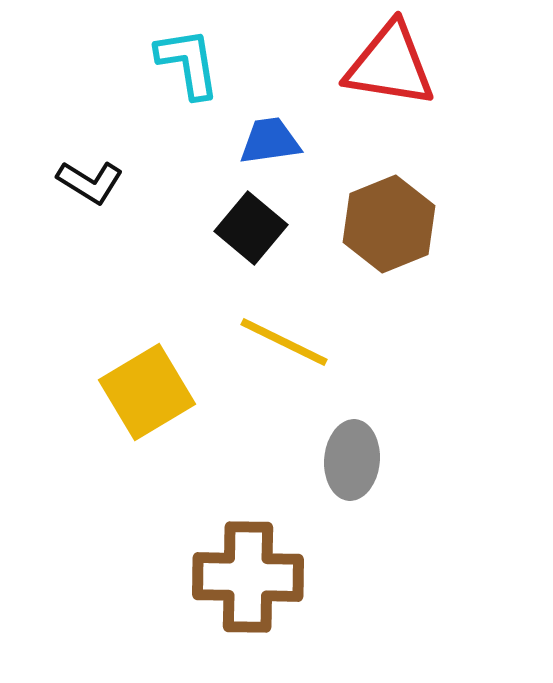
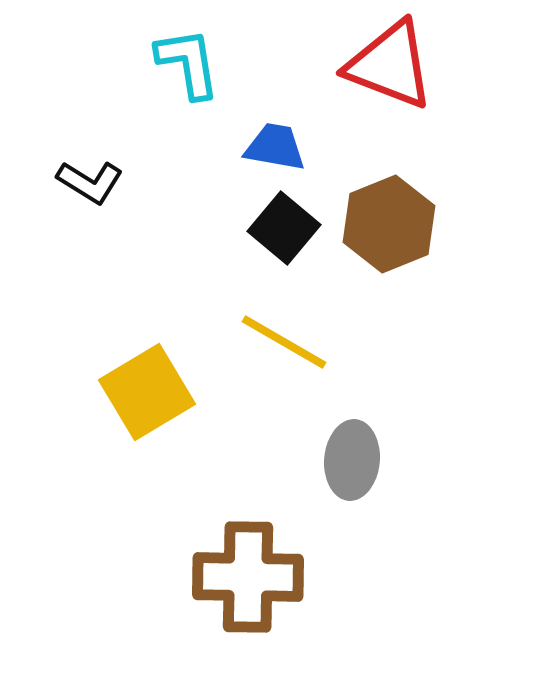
red triangle: rotated 12 degrees clockwise
blue trapezoid: moved 5 px right, 6 px down; rotated 18 degrees clockwise
black square: moved 33 px right
yellow line: rotated 4 degrees clockwise
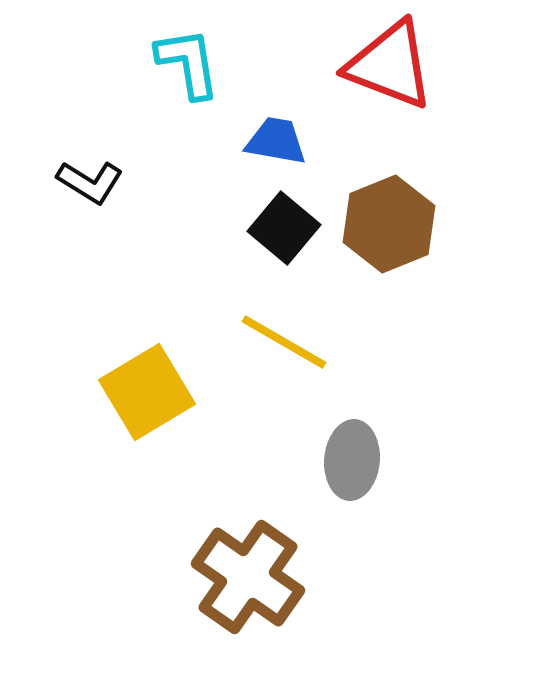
blue trapezoid: moved 1 px right, 6 px up
brown cross: rotated 34 degrees clockwise
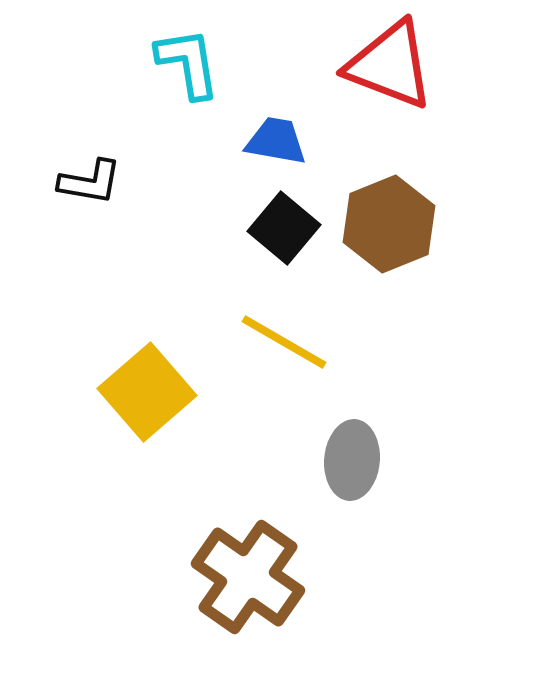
black L-shape: rotated 22 degrees counterclockwise
yellow square: rotated 10 degrees counterclockwise
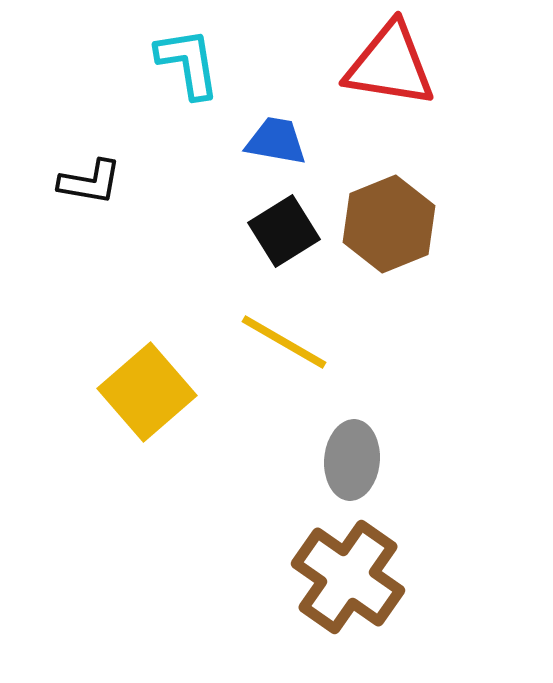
red triangle: rotated 12 degrees counterclockwise
black square: moved 3 px down; rotated 18 degrees clockwise
brown cross: moved 100 px right
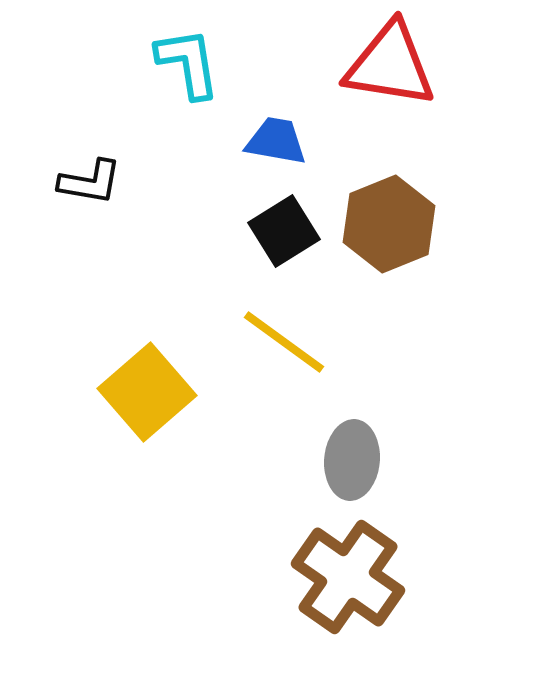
yellow line: rotated 6 degrees clockwise
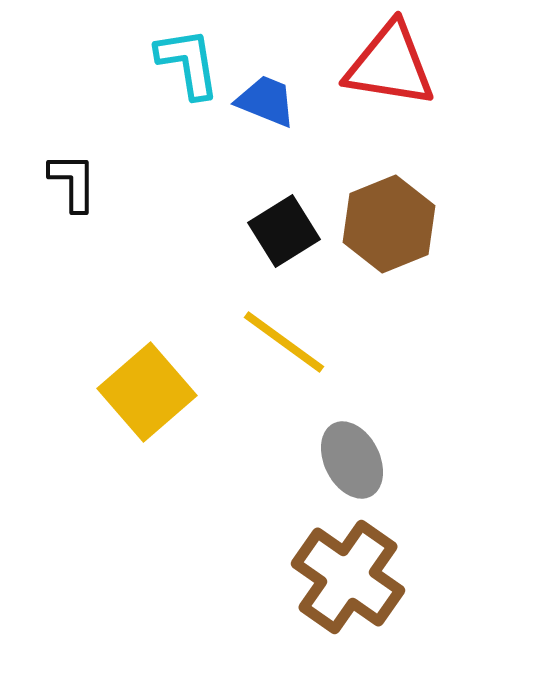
blue trapezoid: moved 10 px left, 40 px up; rotated 12 degrees clockwise
black L-shape: moved 17 px left; rotated 100 degrees counterclockwise
gray ellipse: rotated 32 degrees counterclockwise
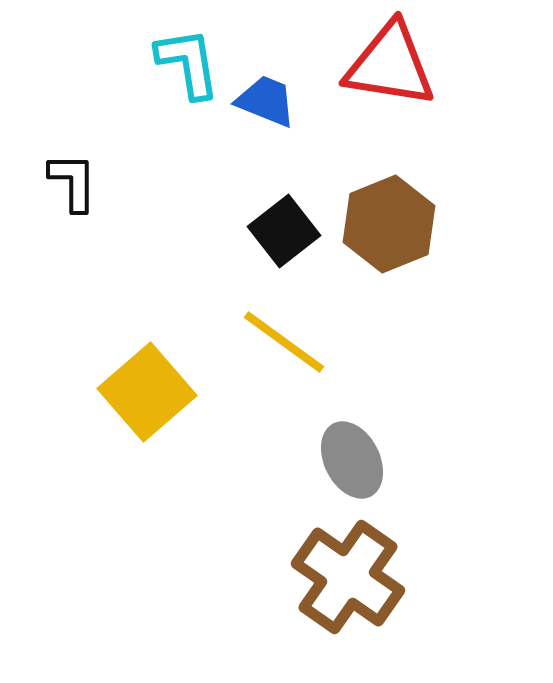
black square: rotated 6 degrees counterclockwise
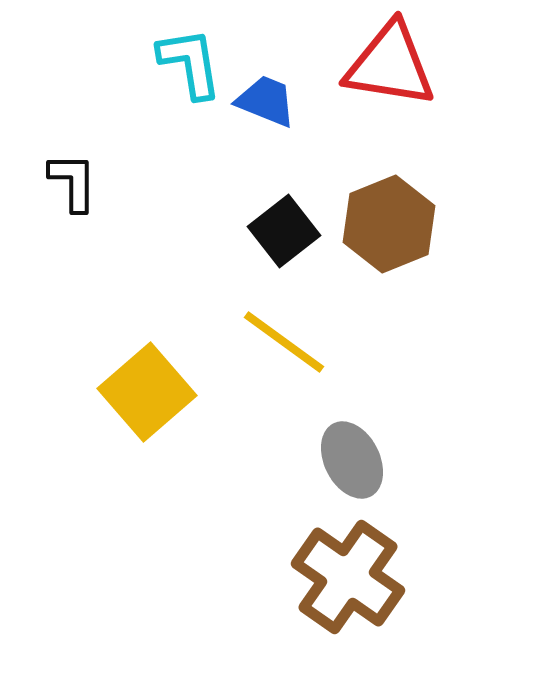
cyan L-shape: moved 2 px right
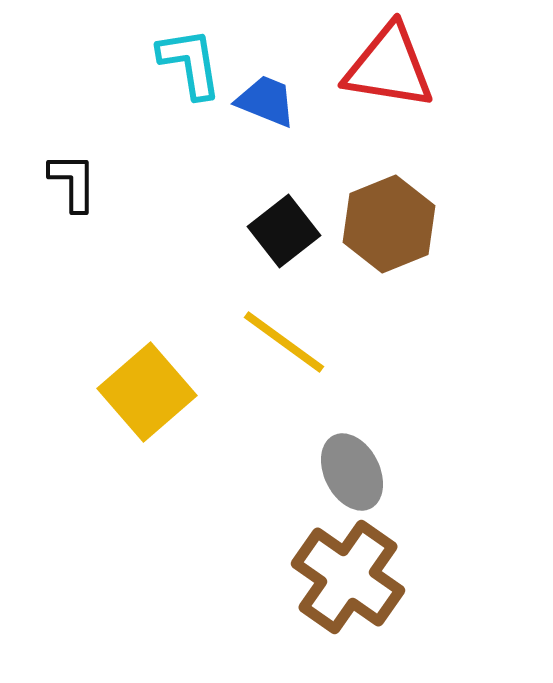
red triangle: moved 1 px left, 2 px down
gray ellipse: moved 12 px down
